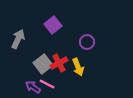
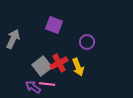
purple square: moved 1 px right; rotated 30 degrees counterclockwise
gray arrow: moved 5 px left
gray square: moved 1 px left, 2 px down
pink line: rotated 21 degrees counterclockwise
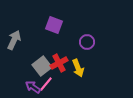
gray arrow: moved 1 px right, 1 px down
yellow arrow: moved 1 px down
pink line: moved 1 px left; rotated 56 degrees counterclockwise
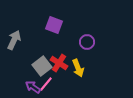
red cross: rotated 30 degrees counterclockwise
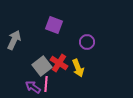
pink line: rotated 35 degrees counterclockwise
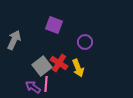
purple circle: moved 2 px left
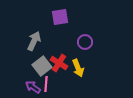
purple square: moved 6 px right, 8 px up; rotated 30 degrees counterclockwise
gray arrow: moved 20 px right, 1 px down
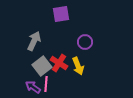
purple square: moved 1 px right, 3 px up
yellow arrow: moved 2 px up
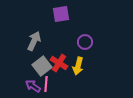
yellow arrow: rotated 36 degrees clockwise
purple arrow: moved 1 px up
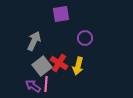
purple circle: moved 4 px up
